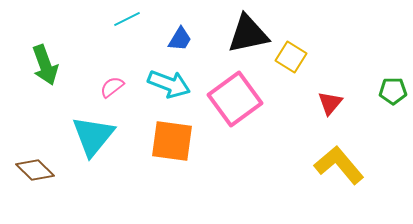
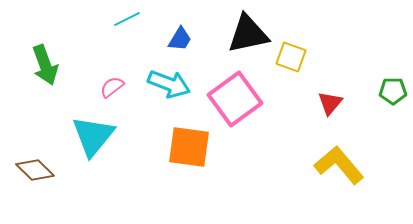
yellow square: rotated 12 degrees counterclockwise
orange square: moved 17 px right, 6 px down
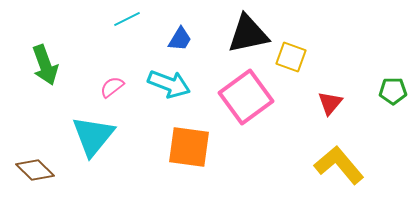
pink square: moved 11 px right, 2 px up
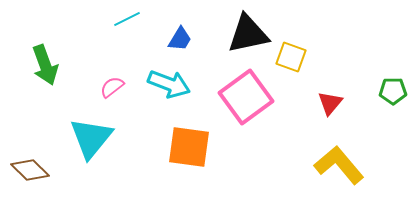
cyan triangle: moved 2 px left, 2 px down
brown diamond: moved 5 px left
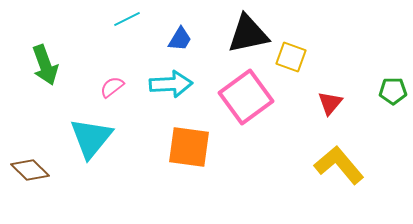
cyan arrow: moved 2 px right; rotated 24 degrees counterclockwise
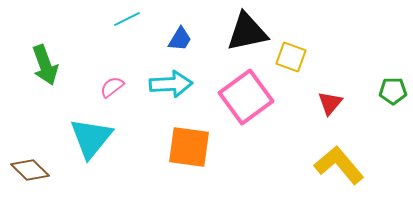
black triangle: moved 1 px left, 2 px up
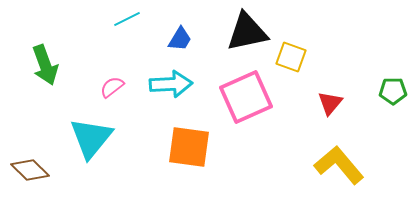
pink square: rotated 12 degrees clockwise
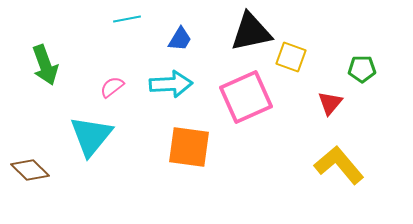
cyan line: rotated 16 degrees clockwise
black triangle: moved 4 px right
green pentagon: moved 31 px left, 22 px up
cyan triangle: moved 2 px up
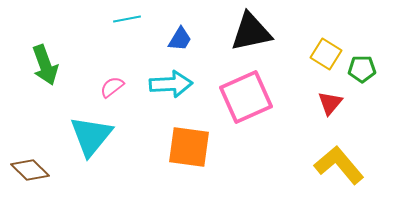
yellow square: moved 35 px right, 3 px up; rotated 12 degrees clockwise
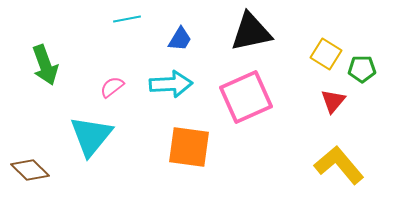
red triangle: moved 3 px right, 2 px up
